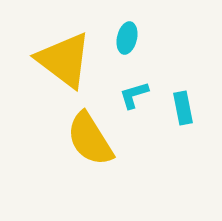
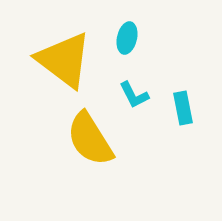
cyan L-shape: rotated 100 degrees counterclockwise
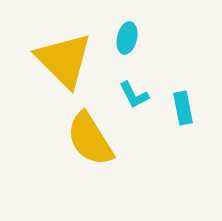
yellow triangle: rotated 8 degrees clockwise
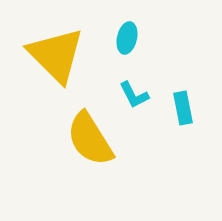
yellow triangle: moved 8 px left, 5 px up
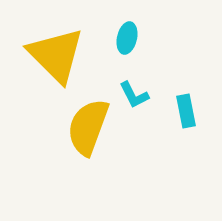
cyan rectangle: moved 3 px right, 3 px down
yellow semicircle: moved 2 px left, 12 px up; rotated 52 degrees clockwise
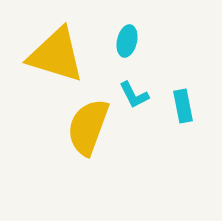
cyan ellipse: moved 3 px down
yellow triangle: rotated 28 degrees counterclockwise
cyan rectangle: moved 3 px left, 5 px up
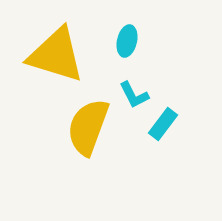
cyan rectangle: moved 20 px left, 18 px down; rotated 48 degrees clockwise
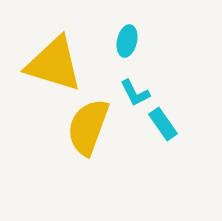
yellow triangle: moved 2 px left, 9 px down
cyan L-shape: moved 1 px right, 2 px up
cyan rectangle: rotated 72 degrees counterclockwise
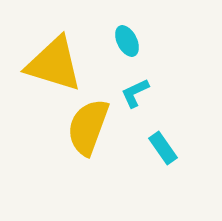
cyan ellipse: rotated 40 degrees counterclockwise
cyan L-shape: rotated 92 degrees clockwise
cyan rectangle: moved 24 px down
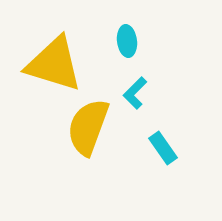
cyan ellipse: rotated 20 degrees clockwise
cyan L-shape: rotated 20 degrees counterclockwise
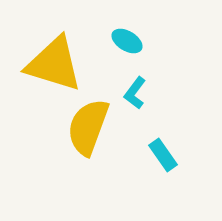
cyan ellipse: rotated 52 degrees counterclockwise
cyan L-shape: rotated 8 degrees counterclockwise
cyan rectangle: moved 7 px down
